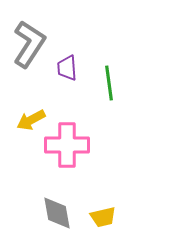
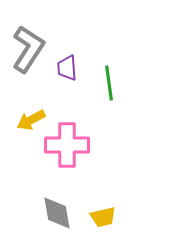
gray L-shape: moved 1 px left, 5 px down
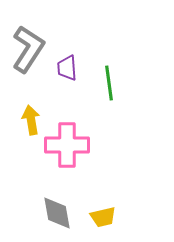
yellow arrow: rotated 108 degrees clockwise
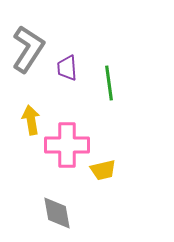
yellow trapezoid: moved 47 px up
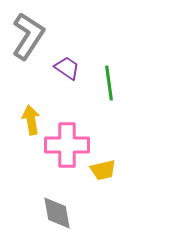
gray L-shape: moved 13 px up
purple trapezoid: rotated 128 degrees clockwise
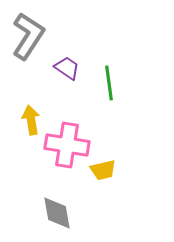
pink cross: rotated 9 degrees clockwise
